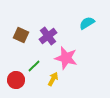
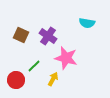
cyan semicircle: rotated 140 degrees counterclockwise
purple cross: rotated 18 degrees counterclockwise
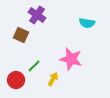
purple cross: moved 11 px left, 21 px up
pink star: moved 5 px right, 1 px down
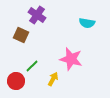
green line: moved 2 px left
red circle: moved 1 px down
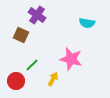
green line: moved 1 px up
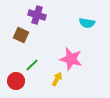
purple cross: rotated 18 degrees counterclockwise
yellow arrow: moved 4 px right
